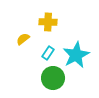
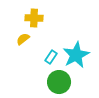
yellow cross: moved 14 px left, 4 px up
cyan rectangle: moved 3 px right, 4 px down
green circle: moved 6 px right, 4 px down
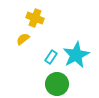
yellow cross: moved 1 px right; rotated 18 degrees clockwise
green circle: moved 2 px left, 2 px down
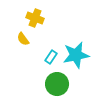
yellow semicircle: rotated 88 degrees counterclockwise
cyan star: rotated 16 degrees clockwise
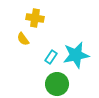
yellow cross: rotated 12 degrees counterclockwise
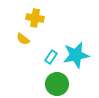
yellow semicircle: rotated 16 degrees counterclockwise
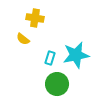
cyan rectangle: moved 1 px left, 1 px down; rotated 16 degrees counterclockwise
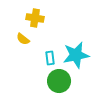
cyan rectangle: rotated 24 degrees counterclockwise
green circle: moved 2 px right, 3 px up
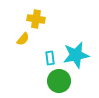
yellow cross: moved 1 px right, 1 px down
yellow semicircle: rotated 88 degrees counterclockwise
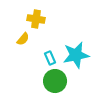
cyan rectangle: rotated 16 degrees counterclockwise
green circle: moved 4 px left
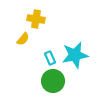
cyan star: moved 1 px left
green circle: moved 2 px left
